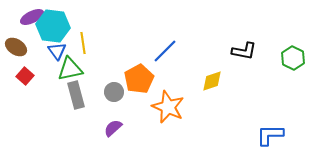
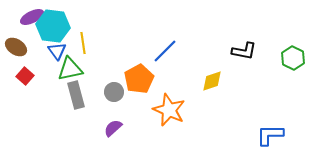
orange star: moved 1 px right, 3 px down
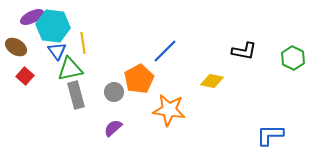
yellow diamond: rotated 30 degrees clockwise
orange star: rotated 16 degrees counterclockwise
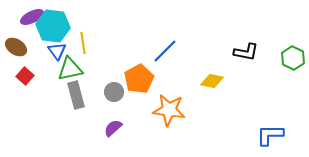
black L-shape: moved 2 px right, 1 px down
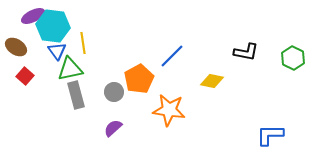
purple ellipse: moved 1 px right, 1 px up
blue line: moved 7 px right, 5 px down
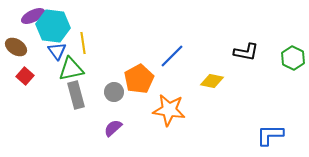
green triangle: moved 1 px right
